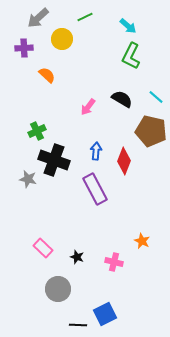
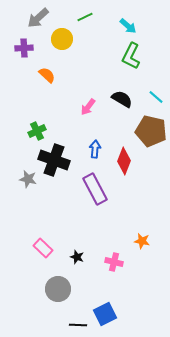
blue arrow: moved 1 px left, 2 px up
orange star: rotated 14 degrees counterclockwise
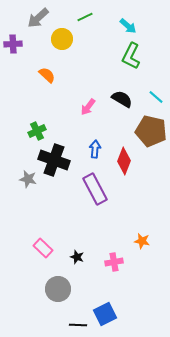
purple cross: moved 11 px left, 4 px up
pink cross: rotated 24 degrees counterclockwise
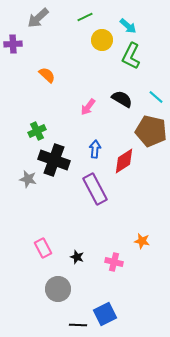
yellow circle: moved 40 px right, 1 px down
red diamond: rotated 36 degrees clockwise
pink rectangle: rotated 18 degrees clockwise
pink cross: rotated 24 degrees clockwise
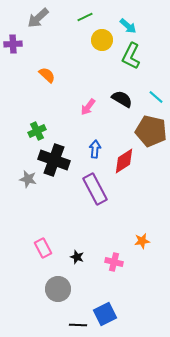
orange star: rotated 21 degrees counterclockwise
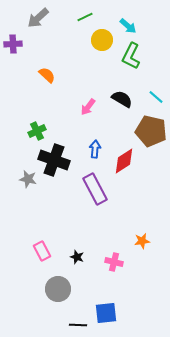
pink rectangle: moved 1 px left, 3 px down
blue square: moved 1 px right, 1 px up; rotated 20 degrees clockwise
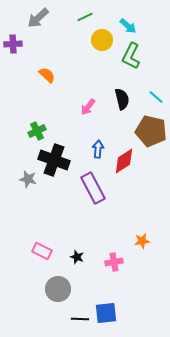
black semicircle: rotated 45 degrees clockwise
blue arrow: moved 3 px right
purple rectangle: moved 2 px left, 1 px up
pink rectangle: rotated 36 degrees counterclockwise
pink cross: rotated 24 degrees counterclockwise
black line: moved 2 px right, 6 px up
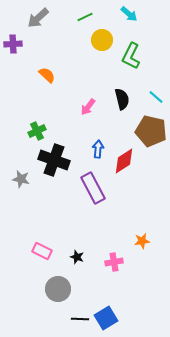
cyan arrow: moved 1 px right, 12 px up
gray star: moved 7 px left
blue square: moved 5 px down; rotated 25 degrees counterclockwise
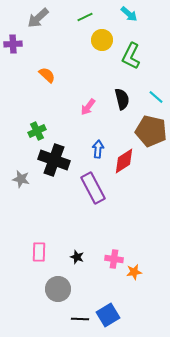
orange star: moved 8 px left, 31 px down
pink rectangle: moved 3 px left, 1 px down; rotated 66 degrees clockwise
pink cross: moved 3 px up; rotated 18 degrees clockwise
blue square: moved 2 px right, 3 px up
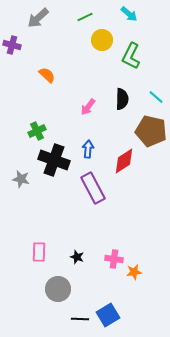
purple cross: moved 1 px left, 1 px down; rotated 18 degrees clockwise
black semicircle: rotated 15 degrees clockwise
blue arrow: moved 10 px left
